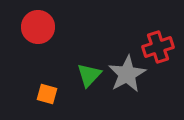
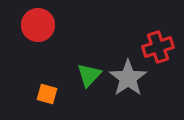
red circle: moved 2 px up
gray star: moved 1 px right, 4 px down; rotated 6 degrees counterclockwise
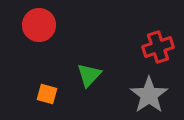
red circle: moved 1 px right
gray star: moved 21 px right, 17 px down
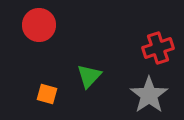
red cross: moved 1 px down
green triangle: moved 1 px down
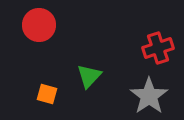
gray star: moved 1 px down
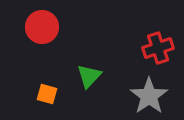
red circle: moved 3 px right, 2 px down
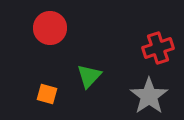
red circle: moved 8 px right, 1 px down
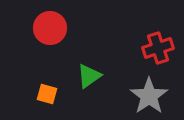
green triangle: rotated 12 degrees clockwise
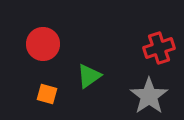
red circle: moved 7 px left, 16 px down
red cross: moved 1 px right
